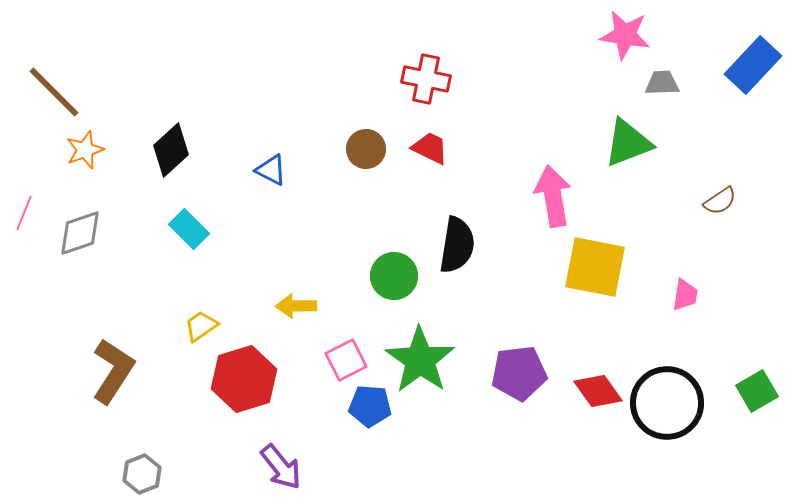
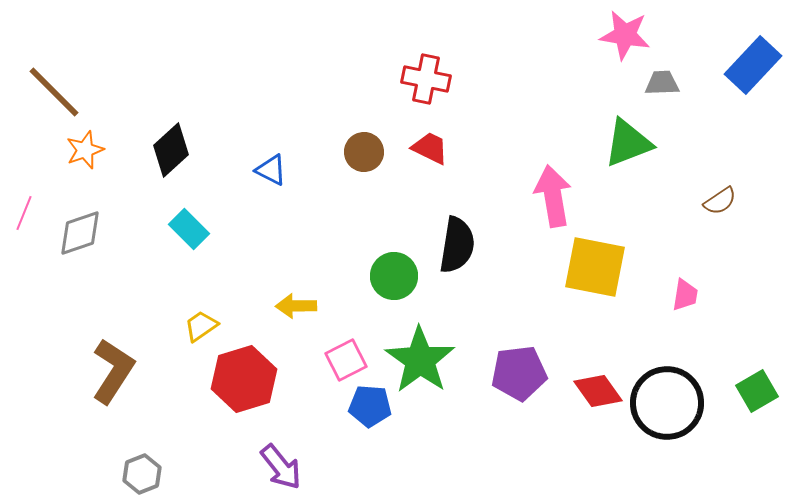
brown circle: moved 2 px left, 3 px down
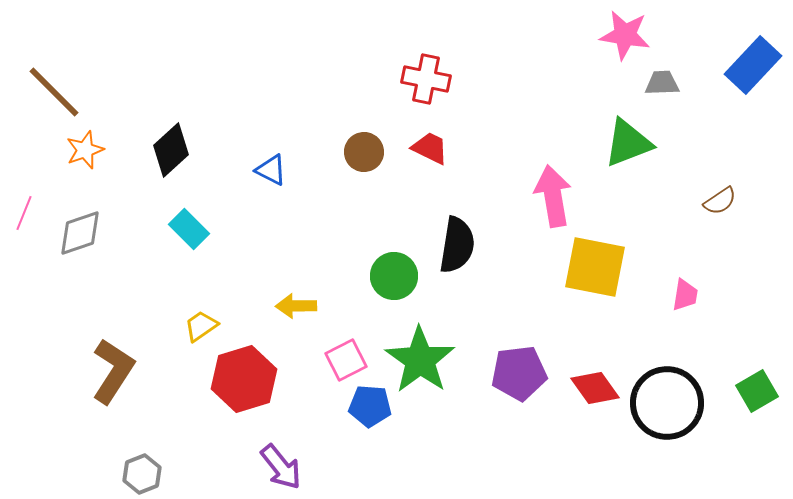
red diamond: moved 3 px left, 3 px up
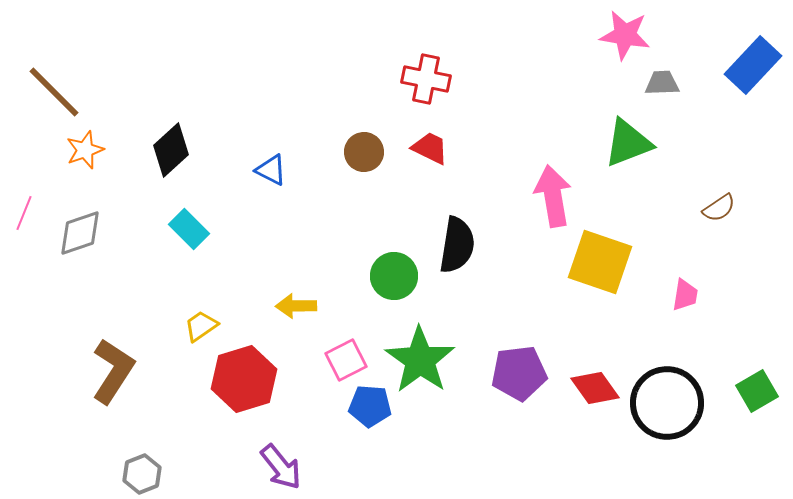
brown semicircle: moved 1 px left, 7 px down
yellow square: moved 5 px right, 5 px up; rotated 8 degrees clockwise
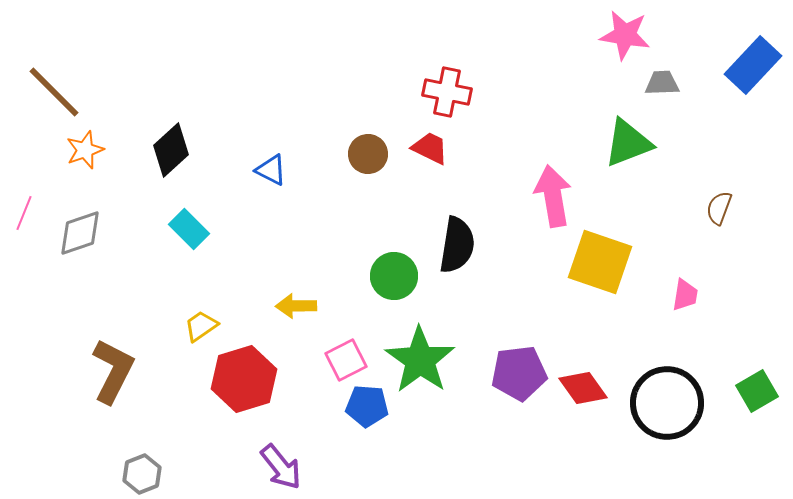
red cross: moved 21 px right, 13 px down
brown circle: moved 4 px right, 2 px down
brown semicircle: rotated 144 degrees clockwise
brown L-shape: rotated 6 degrees counterclockwise
red diamond: moved 12 px left
blue pentagon: moved 3 px left
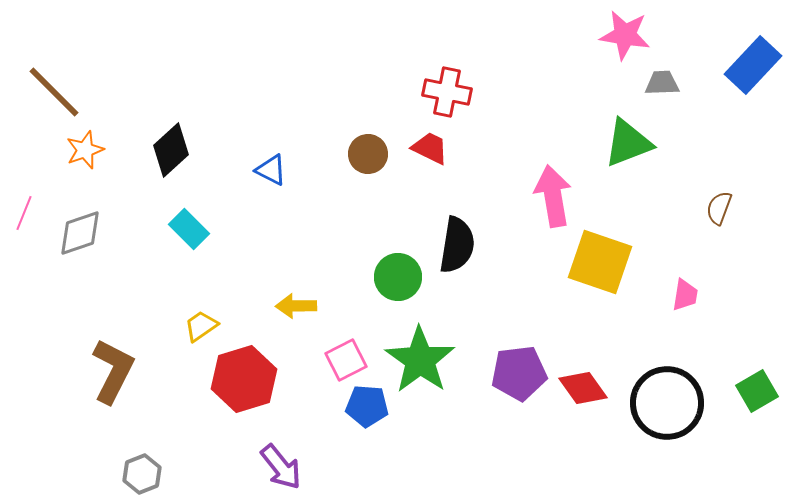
green circle: moved 4 px right, 1 px down
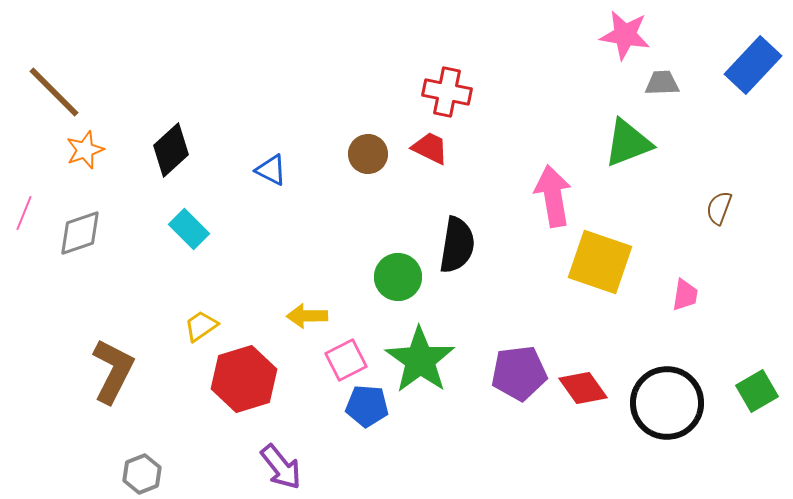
yellow arrow: moved 11 px right, 10 px down
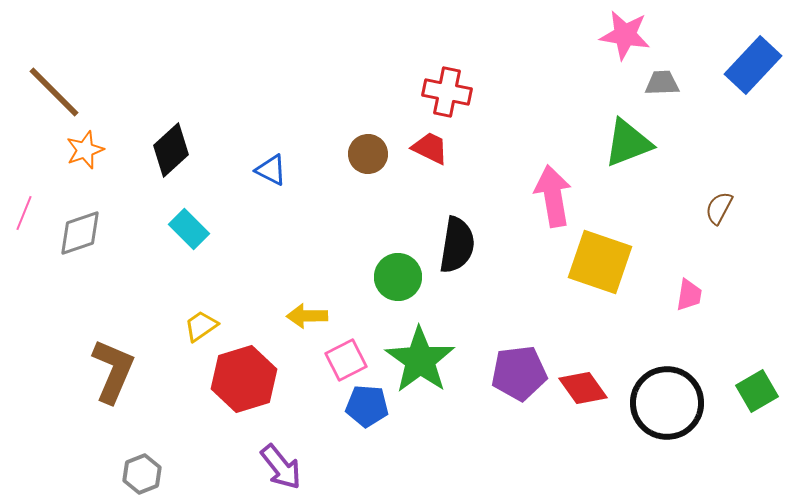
brown semicircle: rotated 8 degrees clockwise
pink trapezoid: moved 4 px right
brown L-shape: rotated 4 degrees counterclockwise
